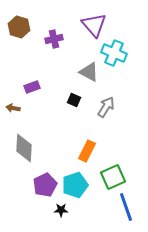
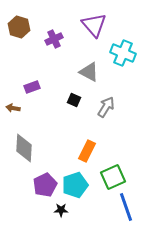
purple cross: rotated 12 degrees counterclockwise
cyan cross: moved 9 px right
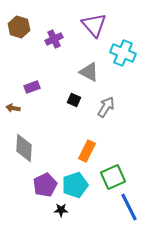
blue line: moved 3 px right; rotated 8 degrees counterclockwise
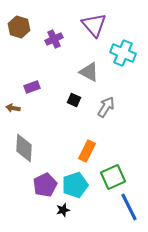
black star: moved 2 px right; rotated 16 degrees counterclockwise
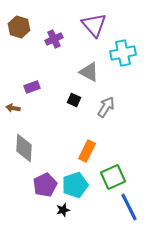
cyan cross: rotated 35 degrees counterclockwise
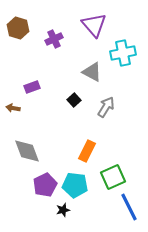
brown hexagon: moved 1 px left, 1 px down
gray triangle: moved 3 px right
black square: rotated 24 degrees clockwise
gray diamond: moved 3 px right, 3 px down; rotated 24 degrees counterclockwise
cyan pentagon: rotated 25 degrees clockwise
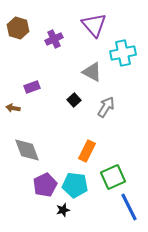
gray diamond: moved 1 px up
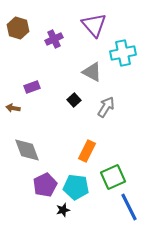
cyan pentagon: moved 1 px right, 2 px down
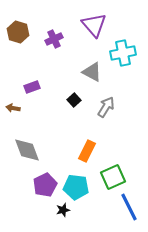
brown hexagon: moved 4 px down
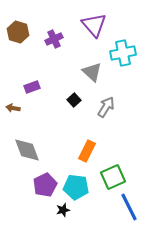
gray triangle: rotated 15 degrees clockwise
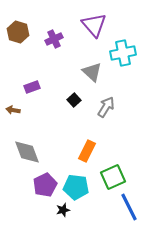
brown arrow: moved 2 px down
gray diamond: moved 2 px down
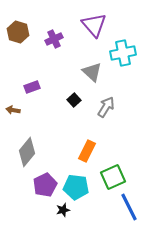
gray diamond: rotated 60 degrees clockwise
